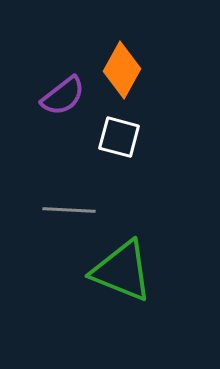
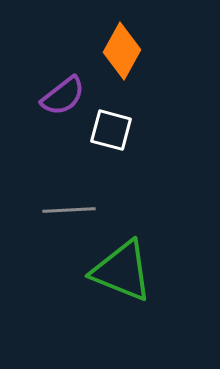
orange diamond: moved 19 px up
white square: moved 8 px left, 7 px up
gray line: rotated 6 degrees counterclockwise
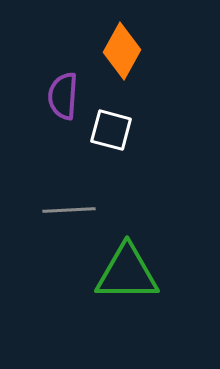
purple semicircle: rotated 132 degrees clockwise
green triangle: moved 5 px right, 2 px down; rotated 22 degrees counterclockwise
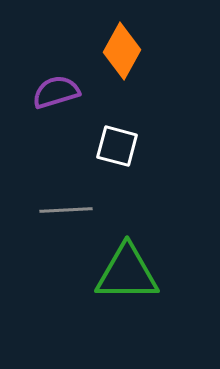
purple semicircle: moved 7 px left, 4 px up; rotated 69 degrees clockwise
white square: moved 6 px right, 16 px down
gray line: moved 3 px left
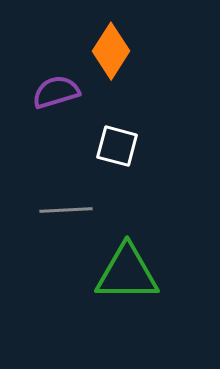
orange diamond: moved 11 px left; rotated 4 degrees clockwise
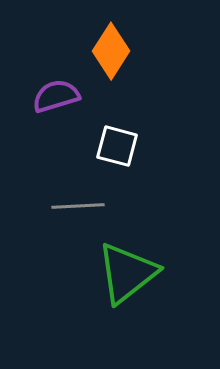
purple semicircle: moved 4 px down
gray line: moved 12 px right, 4 px up
green triangle: rotated 38 degrees counterclockwise
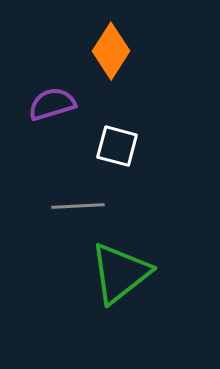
purple semicircle: moved 4 px left, 8 px down
green triangle: moved 7 px left
